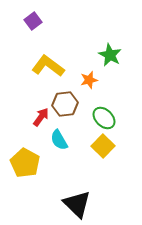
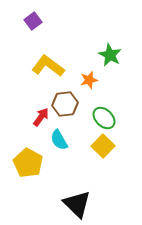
yellow pentagon: moved 3 px right
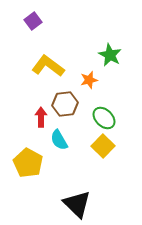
red arrow: rotated 36 degrees counterclockwise
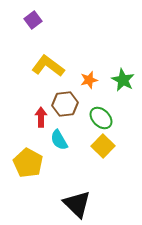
purple square: moved 1 px up
green star: moved 13 px right, 25 px down
green ellipse: moved 3 px left
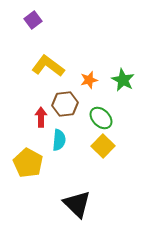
cyan semicircle: rotated 145 degrees counterclockwise
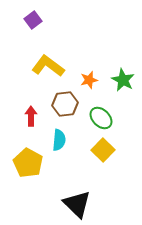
red arrow: moved 10 px left, 1 px up
yellow square: moved 4 px down
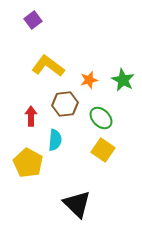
cyan semicircle: moved 4 px left
yellow square: rotated 10 degrees counterclockwise
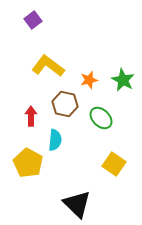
brown hexagon: rotated 20 degrees clockwise
yellow square: moved 11 px right, 14 px down
